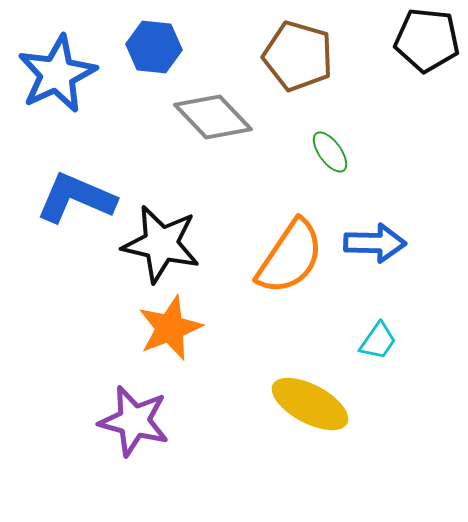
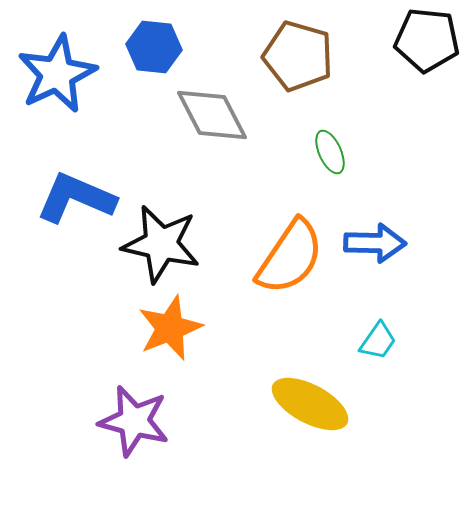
gray diamond: moved 1 px left, 2 px up; rotated 16 degrees clockwise
green ellipse: rotated 12 degrees clockwise
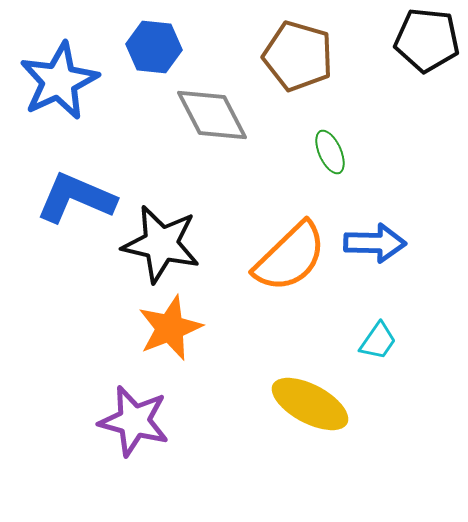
blue star: moved 2 px right, 7 px down
orange semicircle: rotated 12 degrees clockwise
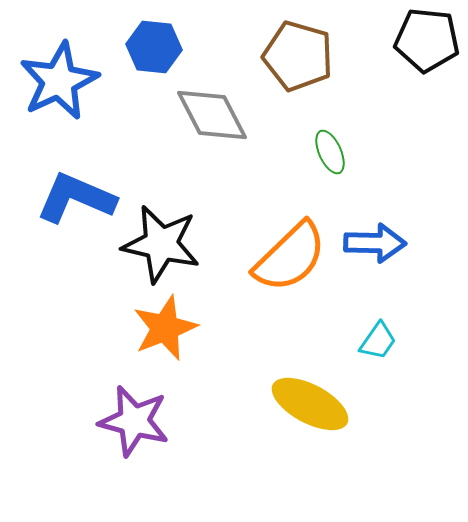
orange star: moved 5 px left
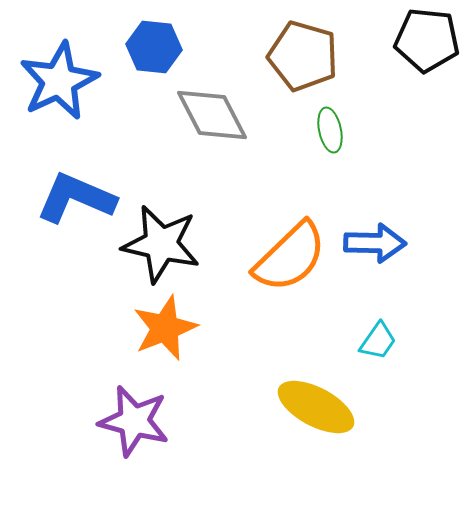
brown pentagon: moved 5 px right
green ellipse: moved 22 px up; rotated 12 degrees clockwise
yellow ellipse: moved 6 px right, 3 px down
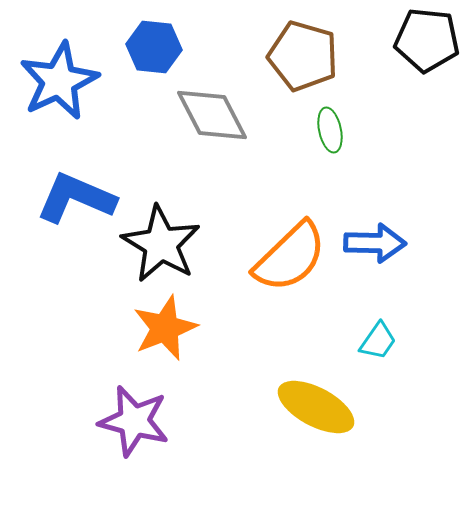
black star: rotated 18 degrees clockwise
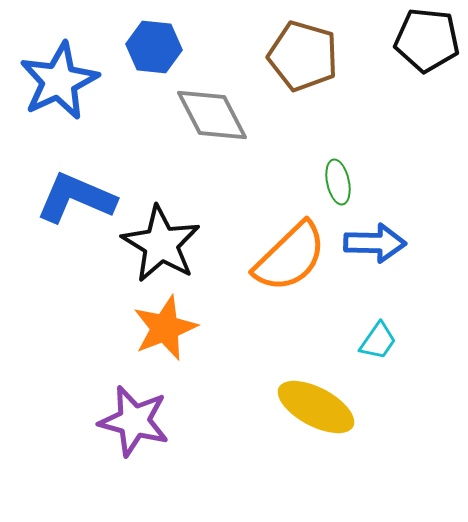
green ellipse: moved 8 px right, 52 px down
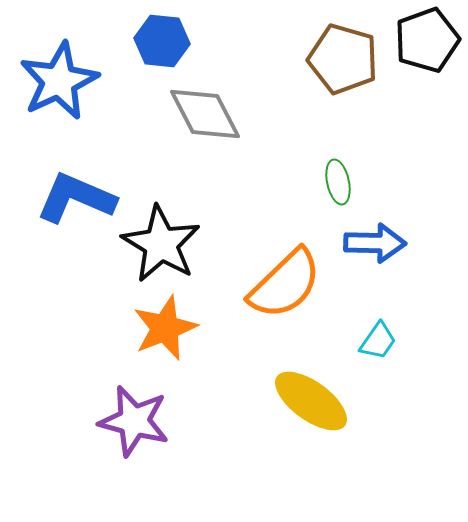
black pentagon: rotated 26 degrees counterclockwise
blue hexagon: moved 8 px right, 6 px up
brown pentagon: moved 40 px right, 3 px down
gray diamond: moved 7 px left, 1 px up
orange semicircle: moved 5 px left, 27 px down
yellow ellipse: moved 5 px left, 6 px up; rotated 8 degrees clockwise
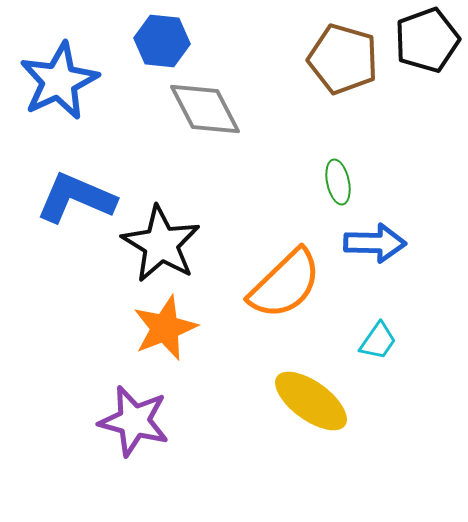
gray diamond: moved 5 px up
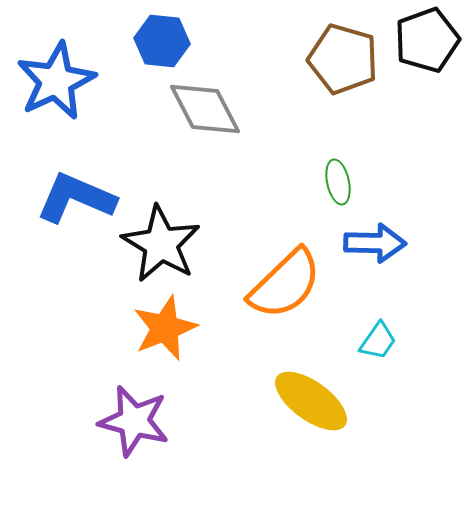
blue star: moved 3 px left
